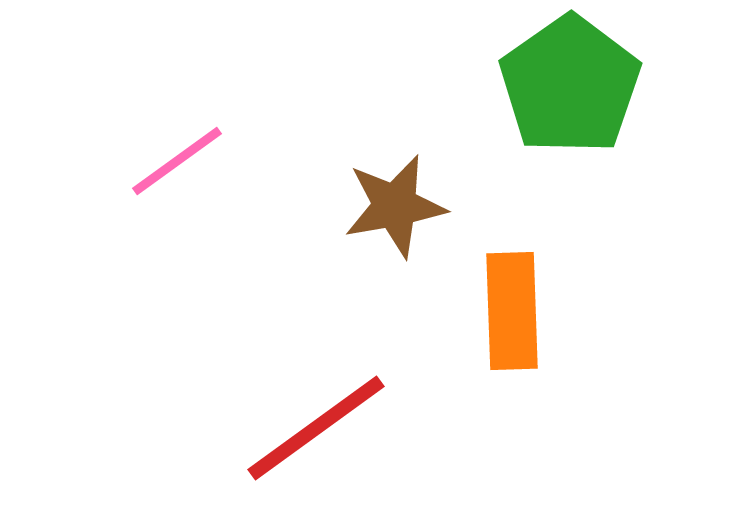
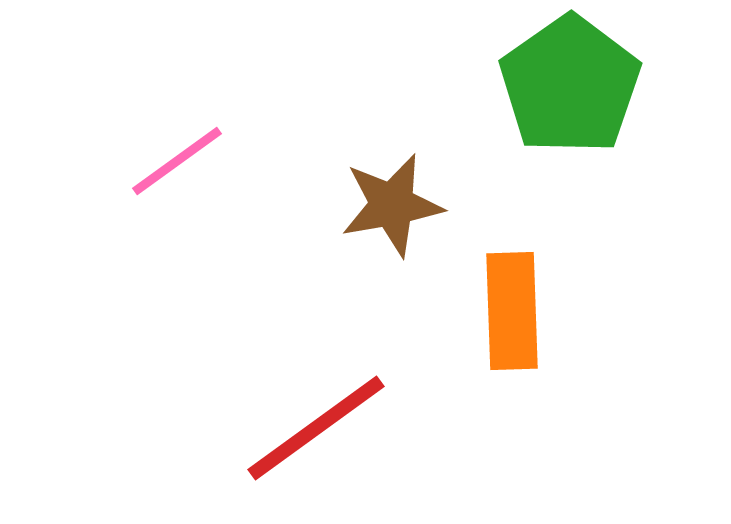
brown star: moved 3 px left, 1 px up
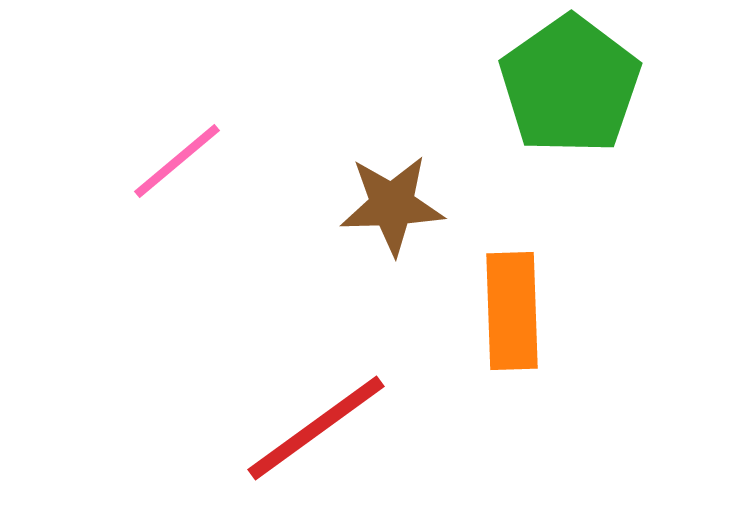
pink line: rotated 4 degrees counterclockwise
brown star: rotated 8 degrees clockwise
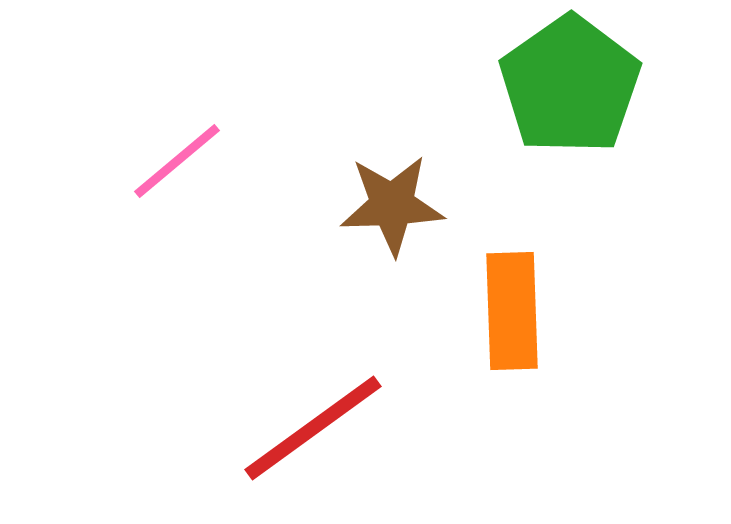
red line: moved 3 px left
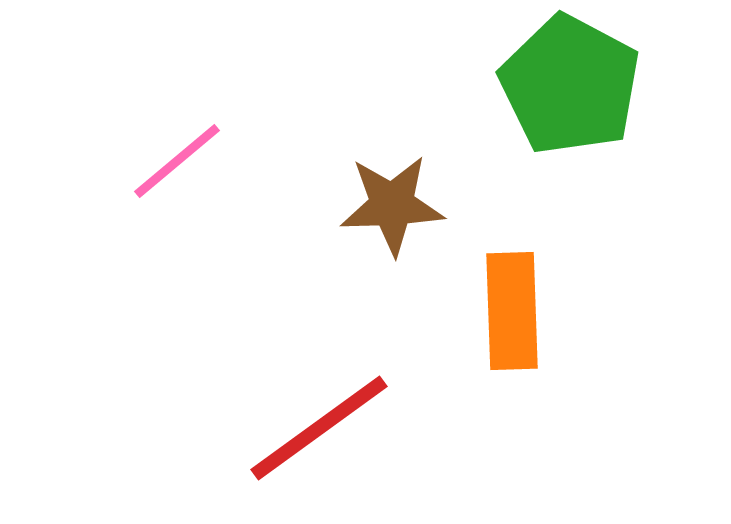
green pentagon: rotated 9 degrees counterclockwise
red line: moved 6 px right
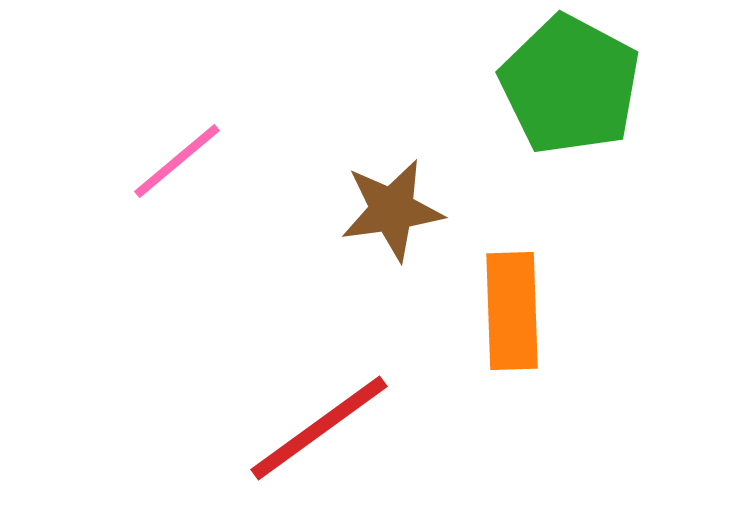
brown star: moved 5 px down; rotated 6 degrees counterclockwise
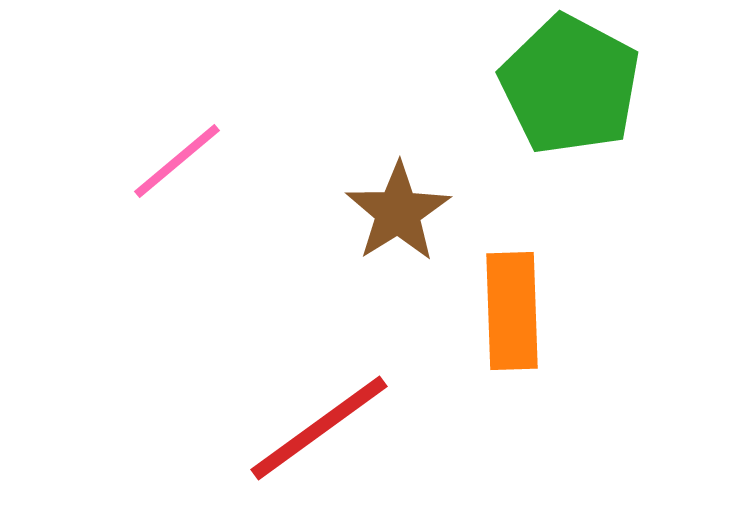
brown star: moved 6 px right, 2 px down; rotated 24 degrees counterclockwise
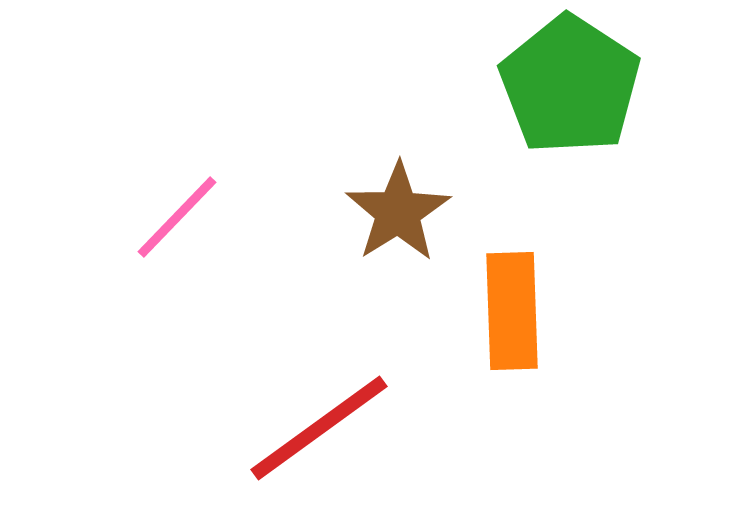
green pentagon: rotated 5 degrees clockwise
pink line: moved 56 px down; rotated 6 degrees counterclockwise
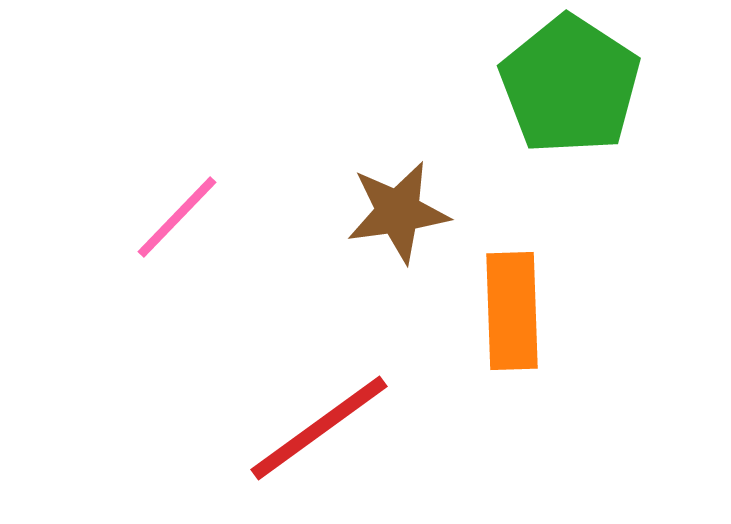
brown star: rotated 24 degrees clockwise
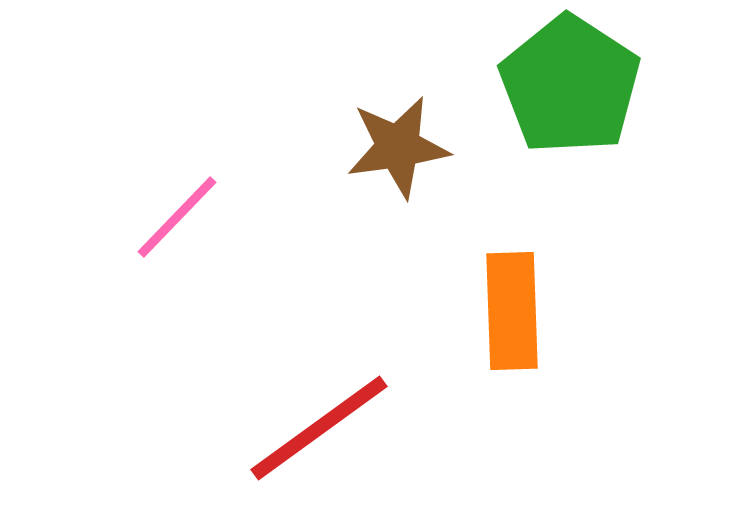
brown star: moved 65 px up
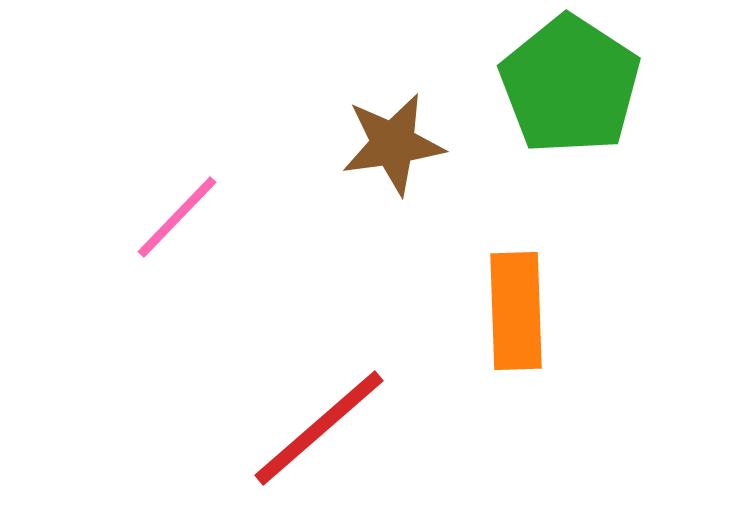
brown star: moved 5 px left, 3 px up
orange rectangle: moved 4 px right
red line: rotated 5 degrees counterclockwise
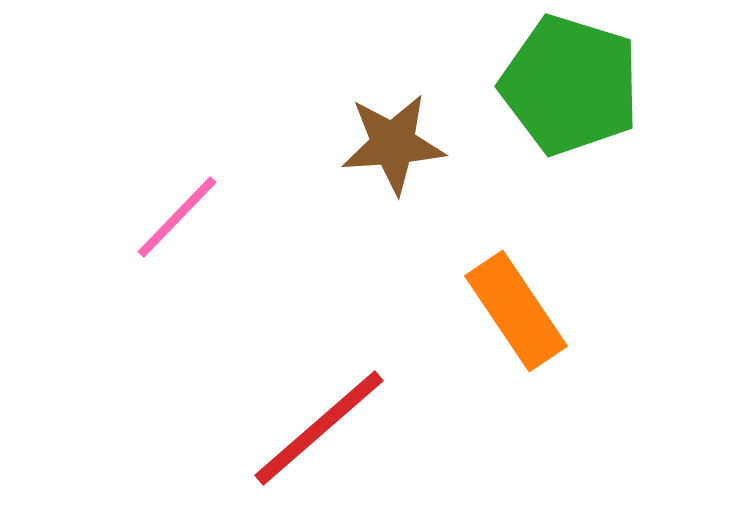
green pentagon: rotated 16 degrees counterclockwise
brown star: rotated 4 degrees clockwise
orange rectangle: rotated 32 degrees counterclockwise
